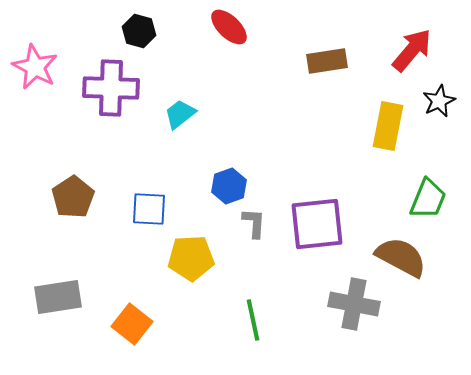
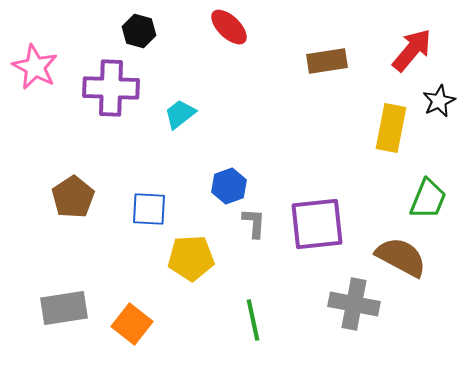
yellow rectangle: moved 3 px right, 2 px down
gray rectangle: moved 6 px right, 11 px down
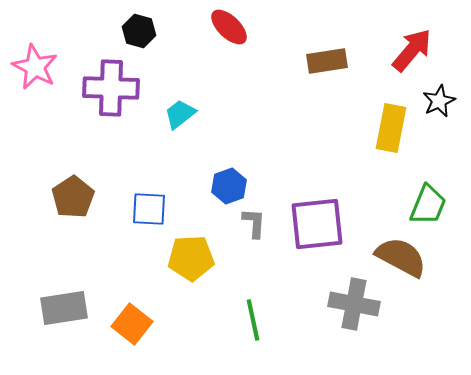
green trapezoid: moved 6 px down
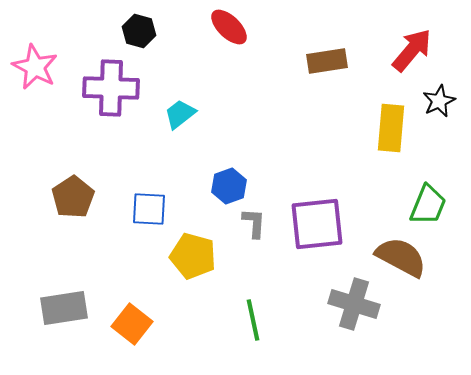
yellow rectangle: rotated 6 degrees counterclockwise
yellow pentagon: moved 2 px right, 2 px up; rotated 18 degrees clockwise
gray cross: rotated 6 degrees clockwise
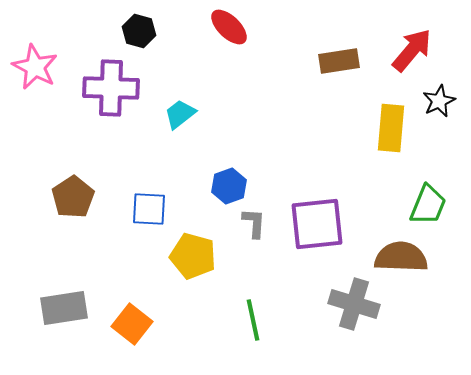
brown rectangle: moved 12 px right
brown semicircle: rotated 26 degrees counterclockwise
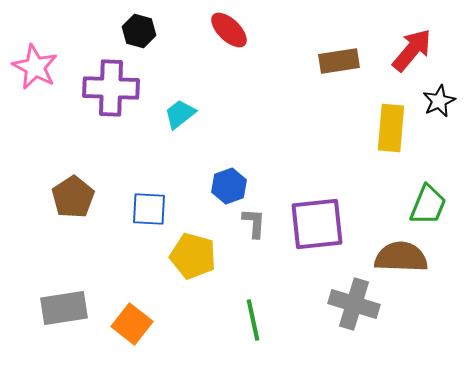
red ellipse: moved 3 px down
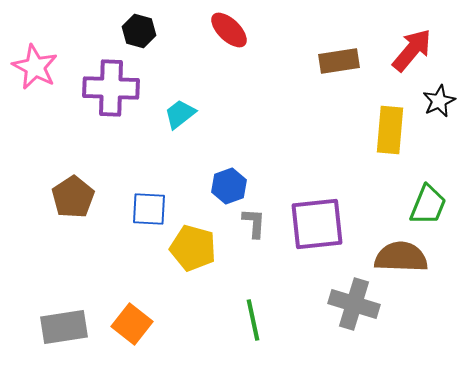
yellow rectangle: moved 1 px left, 2 px down
yellow pentagon: moved 8 px up
gray rectangle: moved 19 px down
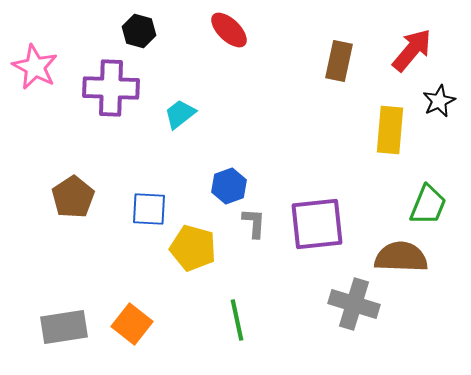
brown rectangle: rotated 69 degrees counterclockwise
green line: moved 16 px left
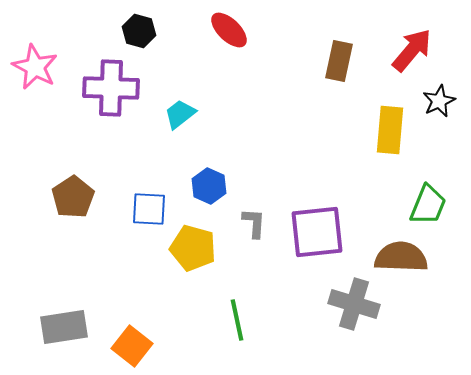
blue hexagon: moved 20 px left; rotated 16 degrees counterclockwise
purple square: moved 8 px down
orange square: moved 22 px down
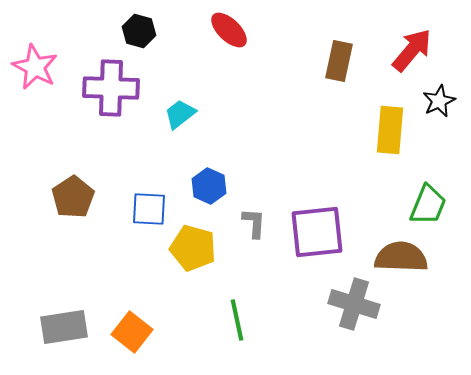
orange square: moved 14 px up
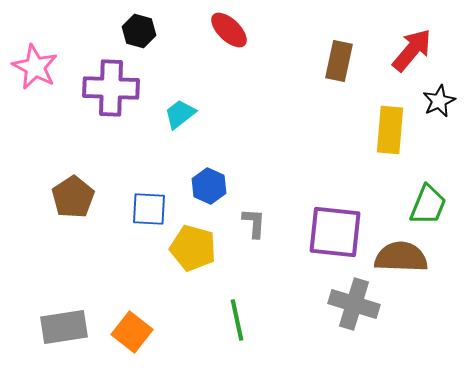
purple square: moved 18 px right; rotated 12 degrees clockwise
